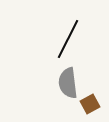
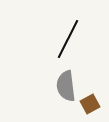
gray semicircle: moved 2 px left, 3 px down
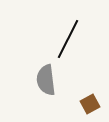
gray semicircle: moved 20 px left, 6 px up
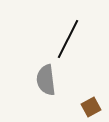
brown square: moved 1 px right, 3 px down
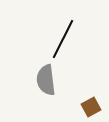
black line: moved 5 px left
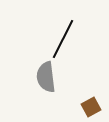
gray semicircle: moved 3 px up
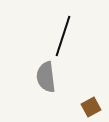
black line: moved 3 px up; rotated 9 degrees counterclockwise
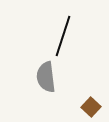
brown square: rotated 18 degrees counterclockwise
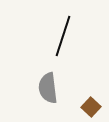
gray semicircle: moved 2 px right, 11 px down
